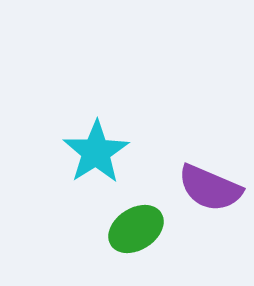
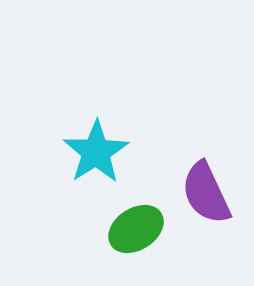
purple semicircle: moved 4 px left, 5 px down; rotated 42 degrees clockwise
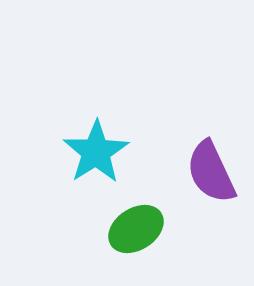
purple semicircle: moved 5 px right, 21 px up
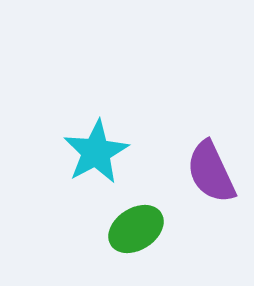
cyan star: rotated 4 degrees clockwise
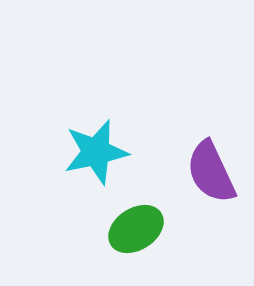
cyan star: rotated 16 degrees clockwise
